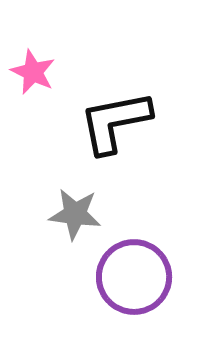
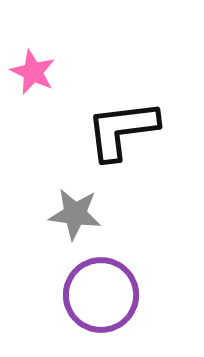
black L-shape: moved 7 px right, 8 px down; rotated 4 degrees clockwise
purple circle: moved 33 px left, 18 px down
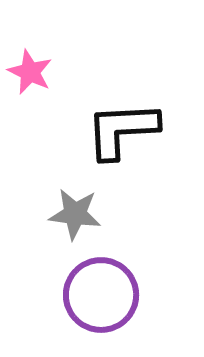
pink star: moved 3 px left
black L-shape: rotated 4 degrees clockwise
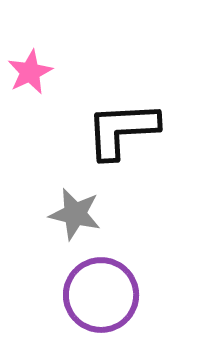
pink star: rotated 21 degrees clockwise
gray star: rotated 6 degrees clockwise
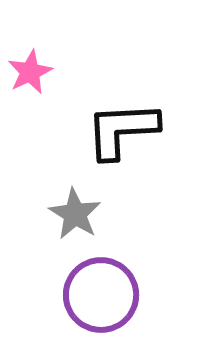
gray star: rotated 18 degrees clockwise
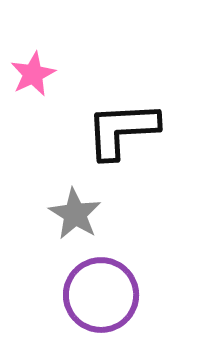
pink star: moved 3 px right, 2 px down
